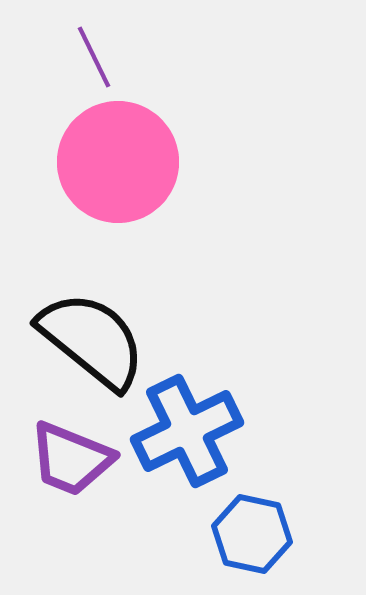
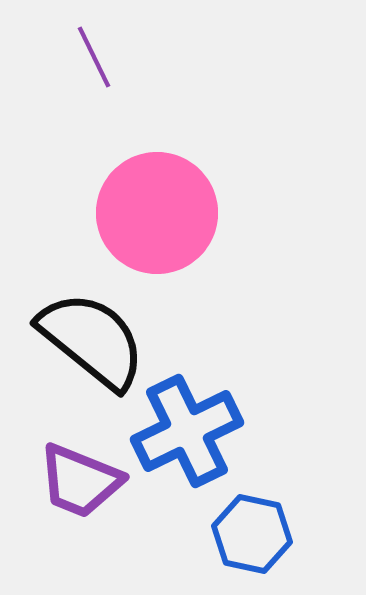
pink circle: moved 39 px right, 51 px down
purple trapezoid: moved 9 px right, 22 px down
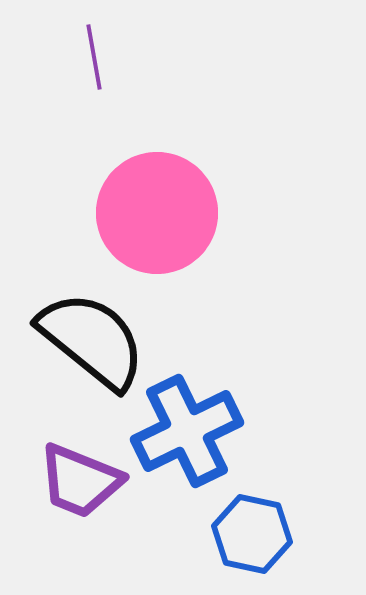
purple line: rotated 16 degrees clockwise
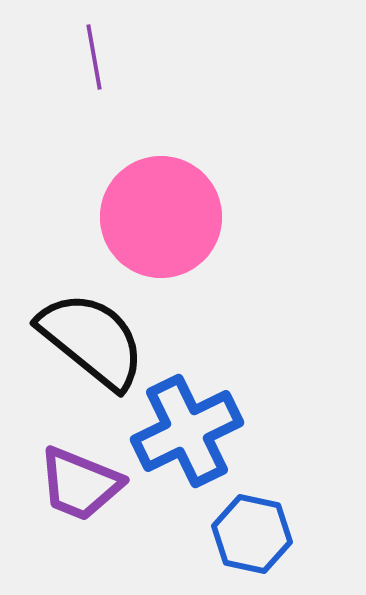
pink circle: moved 4 px right, 4 px down
purple trapezoid: moved 3 px down
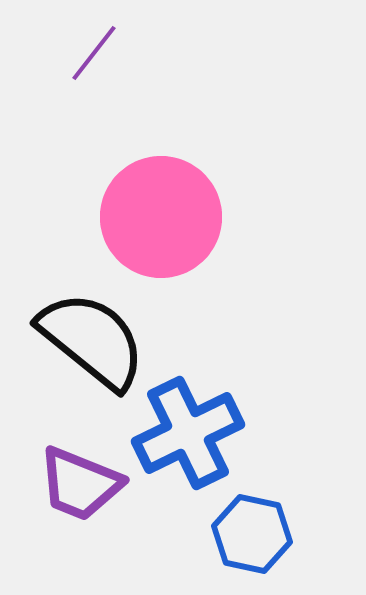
purple line: moved 4 px up; rotated 48 degrees clockwise
blue cross: moved 1 px right, 2 px down
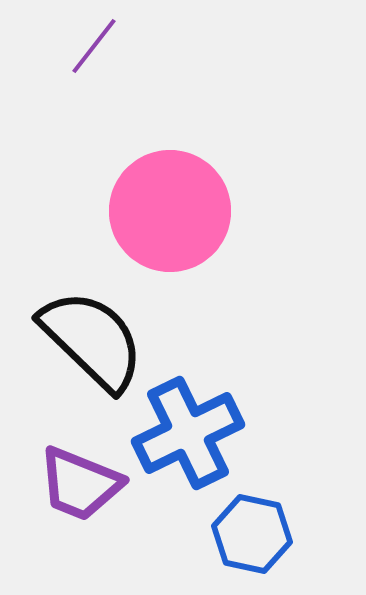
purple line: moved 7 px up
pink circle: moved 9 px right, 6 px up
black semicircle: rotated 5 degrees clockwise
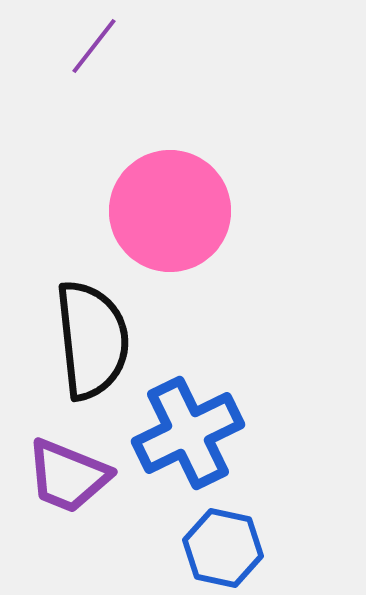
black semicircle: rotated 40 degrees clockwise
purple trapezoid: moved 12 px left, 8 px up
blue hexagon: moved 29 px left, 14 px down
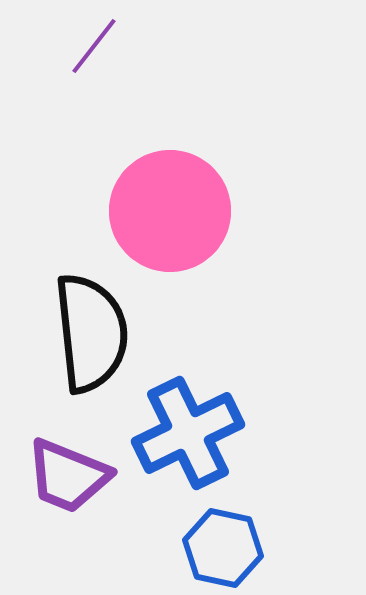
black semicircle: moved 1 px left, 7 px up
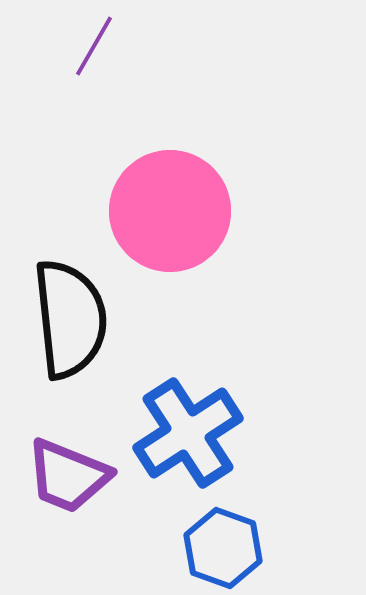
purple line: rotated 8 degrees counterclockwise
black semicircle: moved 21 px left, 14 px up
blue cross: rotated 7 degrees counterclockwise
blue hexagon: rotated 8 degrees clockwise
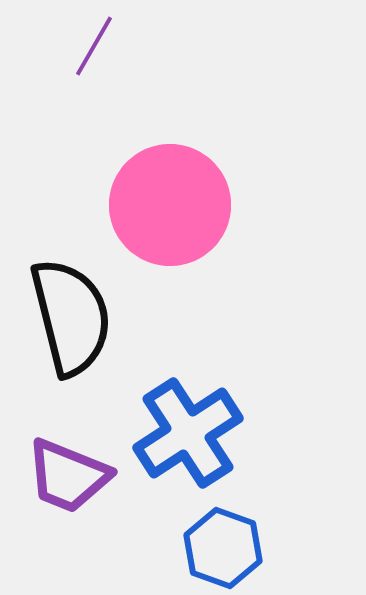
pink circle: moved 6 px up
black semicircle: moved 1 px right, 2 px up; rotated 8 degrees counterclockwise
